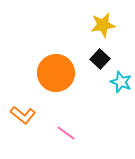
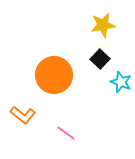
orange circle: moved 2 px left, 2 px down
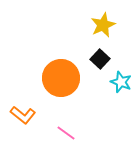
yellow star: rotated 15 degrees counterclockwise
orange circle: moved 7 px right, 3 px down
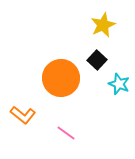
black square: moved 3 px left, 1 px down
cyan star: moved 2 px left, 2 px down
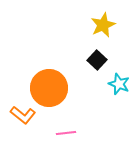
orange circle: moved 12 px left, 10 px down
pink line: rotated 42 degrees counterclockwise
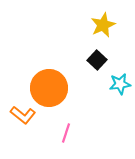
cyan star: moved 1 px right; rotated 30 degrees counterclockwise
pink line: rotated 66 degrees counterclockwise
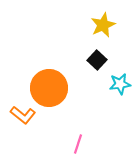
pink line: moved 12 px right, 11 px down
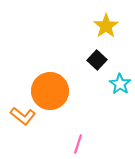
yellow star: moved 3 px right, 1 px down; rotated 10 degrees counterclockwise
cyan star: rotated 30 degrees counterclockwise
orange circle: moved 1 px right, 3 px down
orange L-shape: moved 1 px down
